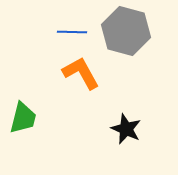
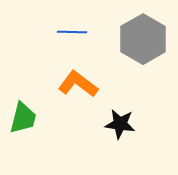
gray hexagon: moved 17 px right, 8 px down; rotated 15 degrees clockwise
orange L-shape: moved 3 px left, 11 px down; rotated 24 degrees counterclockwise
black star: moved 6 px left, 5 px up; rotated 16 degrees counterclockwise
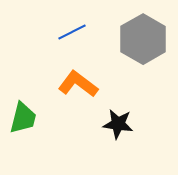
blue line: rotated 28 degrees counterclockwise
black star: moved 2 px left
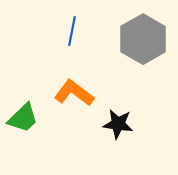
blue line: moved 1 px up; rotated 52 degrees counterclockwise
orange L-shape: moved 4 px left, 9 px down
green trapezoid: rotated 32 degrees clockwise
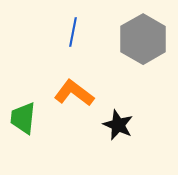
blue line: moved 1 px right, 1 px down
green trapezoid: rotated 140 degrees clockwise
black star: moved 1 px down; rotated 16 degrees clockwise
